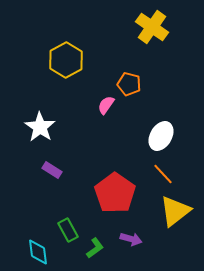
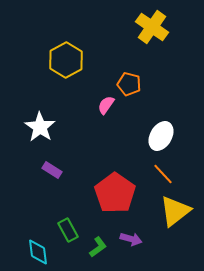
green L-shape: moved 3 px right, 1 px up
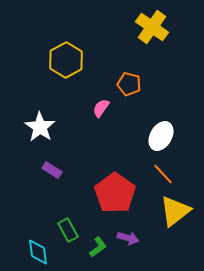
pink semicircle: moved 5 px left, 3 px down
purple arrow: moved 3 px left, 1 px up
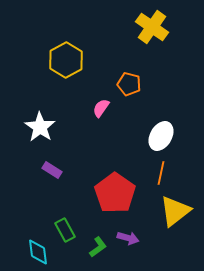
orange line: moved 2 px left, 1 px up; rotated 55 degrees clockwise
green rectangle: moved 3 px left
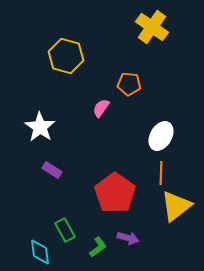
yellow hexagon: moved 4 px up; rotated 16 degrees counterclockwise
orange pentagon: rotated 10 degrees counterclockwise
orange line: rotated 10 degrees counterclockwise
yellow triangle: moved 1 px right, 5 px up
cyan diamond: moved 2 px right
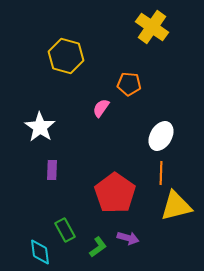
purple rectangle: rotated 60 degrees clockwise
yellow triangle: rotated 24 degrees clockwise
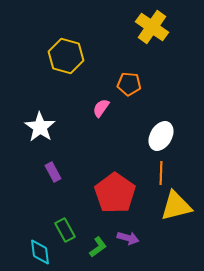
purple rectangle: moved 1 px right, 2 px down; rotated 30 degrees counterclockwise
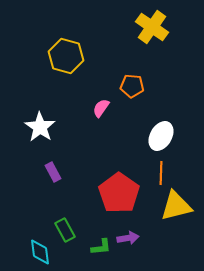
orange pentagon: moved 3 px right, 2 px down
red pentagon: moved 4 px right
purple arrow: rotated 25 degrees counterclockwise
green L-shape: moved 3 px right; rotated 30 degrees clockwise
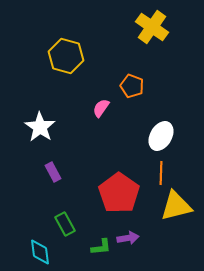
orange pentagon: rotated 15 degrees clockwise
green rectangle: moved 6 px up
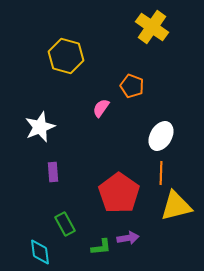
white star: rotated 16 degrees clockwise
purple rectangle: rotated 24 degrees clockwise
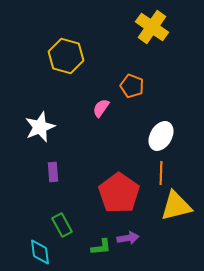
green rectangle: moved 3 px left, 1 px down
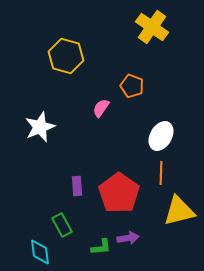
purple rectangle: moved 24 px right, 14 px down
yellow triangle: moved 3 px right, 5 px down
